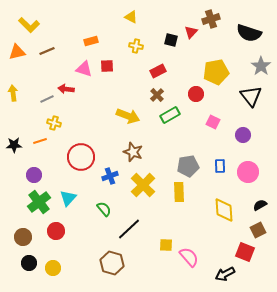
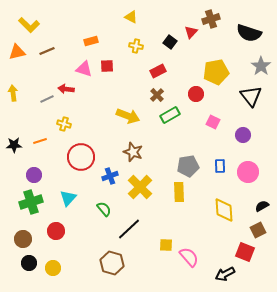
black square at (171, 40): moved 1 px left, 2 px down; rotated 24 degrees clockwise
yellow cross at (54, 123): moved 10 px right, 1 px down
yellow cross at (143, 185): moved 3 px left, 2 px down
green cross at (39, 202): moved 8 px left; rotated 20 degrees clockwise
black semicircle at (260, 205): moved 2 px right, 1 px down
brown circle at (23, 237): moved 2 px down
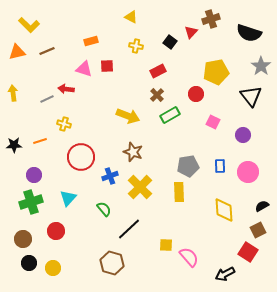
red square at (245, 252): moved 3 px right; rotated 12 degrees clockwise
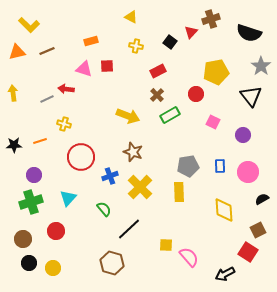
black semicircle at (262, 206): moved 7 px up
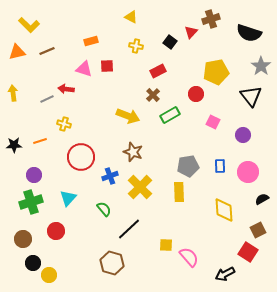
brown cross at (157, 95): moved 4 px left
black circle at (29, 263): moved 4 px right
yellow circle at (53, 268): moved 4 px left, 7 px down
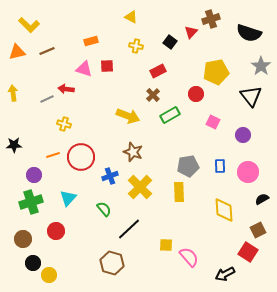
orange line at (40, 141): moved 13 px right, 14 px down
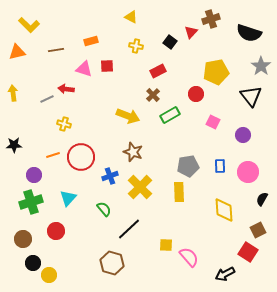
brown line at (47, 51): moved 9 px right, 1 px up; rotated 14 degrees clockwise
black semicircle at (262, 199): rotated 32 degrees counterclockwise
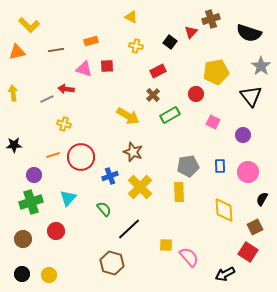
yellow arrow at (128, 116): rotated 10 degrees clockwise
brown square at (258, 230): moved 3 px left, 3 px up
black circle at (33, 263): moved 11 px left, 11 px down
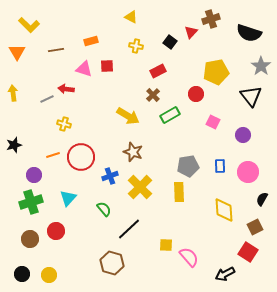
orange triangle at (17, 52): rotated 48 degrees counterclockwise
black star at (14, 145): rotated 14 degrees counterclockwise
brown circle at (23, 239): moved 7 px right
